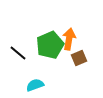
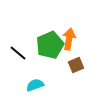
brown square: moved 3 px left, 7 px down
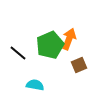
orange arrow: rotated 10 degrees clockwise
brown square: moved 3 px right
cyan semicircle: rotated 30 degrees clockwise
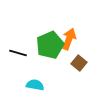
black line: rotated 24 degrees counterclockwise
brown square: moved 2 px up; rotated 28 degrees counterclockwise
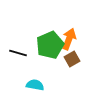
brown square: moved 7 px left, 4 px up; rotated 21 degrees clockwise
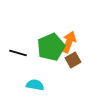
orange arrow: moved 3 px down
green pentagon: moved 1 px right, 2 px down
brown square: moved 1 px right, 1 px down
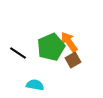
orange arrow: rotated 55 degrees counterclockwise
black line: rotated 18 degrees clockwise
